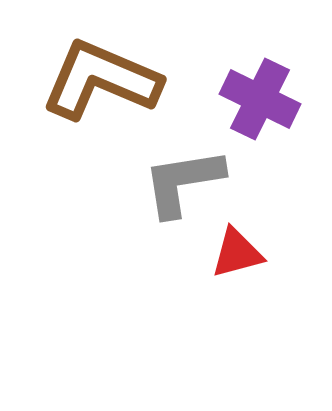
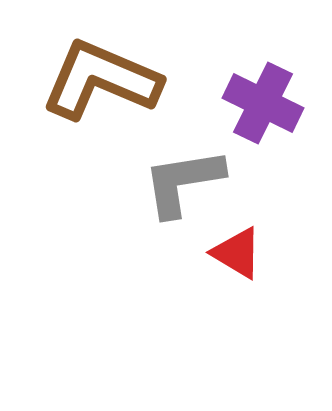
purple cross: moved 3 px right, 4 px down
red triangle: rotated 46 degrees clockwise
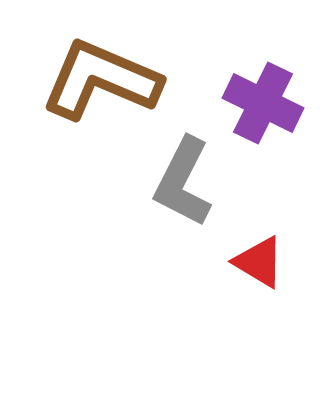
gray L-shape: rotated 54 degrees counterclockwise
red triangle: moved 22 px right, 9 px down
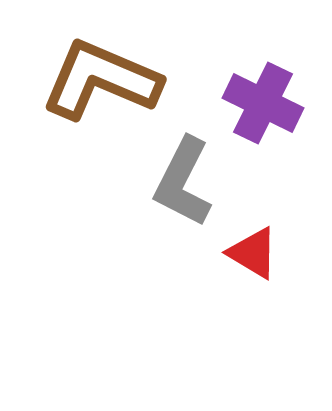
red triangle: moved 6 px left, 9 px up
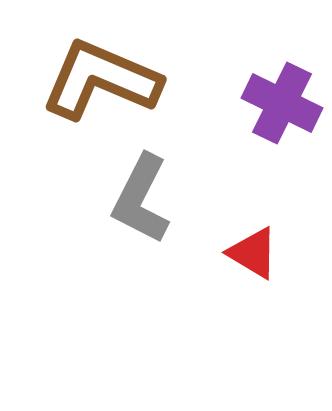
purple cross: moved 19 px right
gray L-shape: moved 42 px left, 17 px down
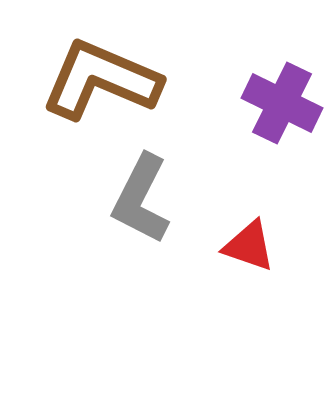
red triangle: moved 4 px left, 7 px up; rotated 12 degrees counterclockwise
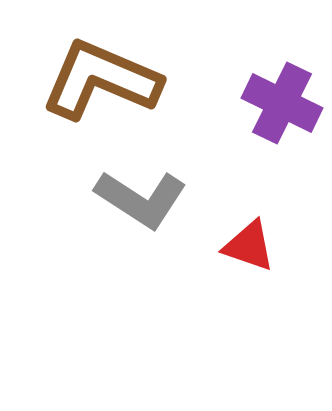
gray L-shape: rotated 84 degrees counterclockwise
